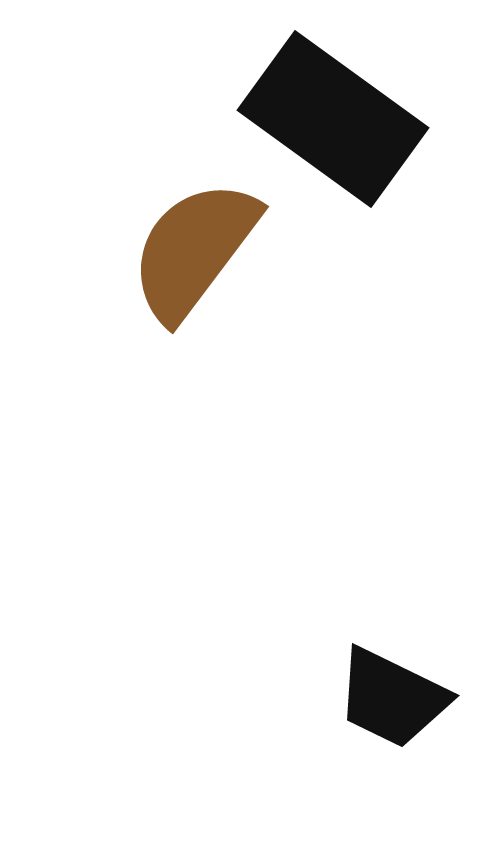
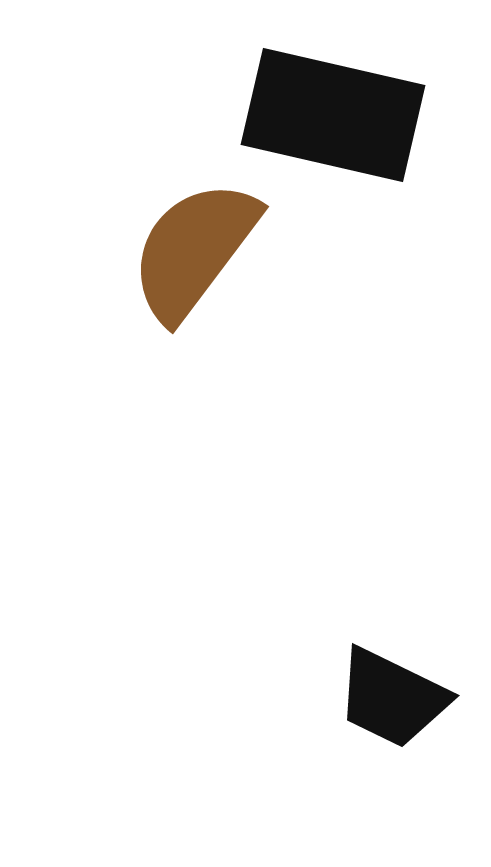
black rectangle: moved 4 px up; rotated 23 degrees counterclockwise
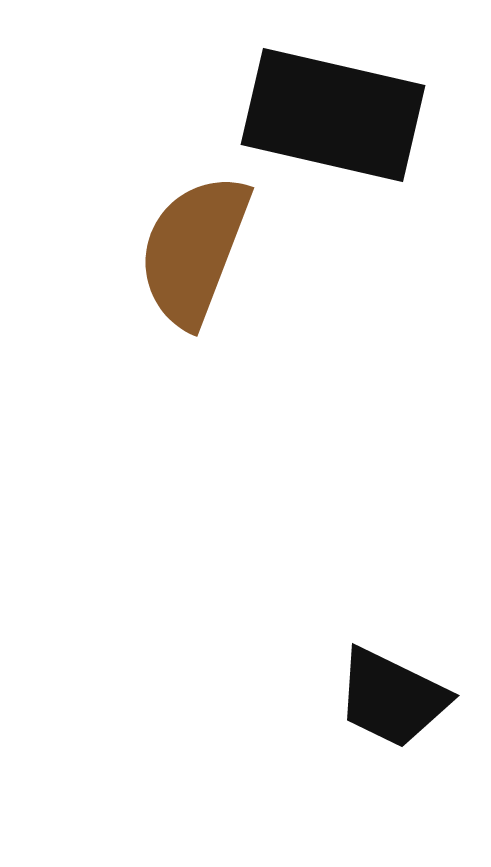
brown semicircle: rotated 16 degrees counterclockwise
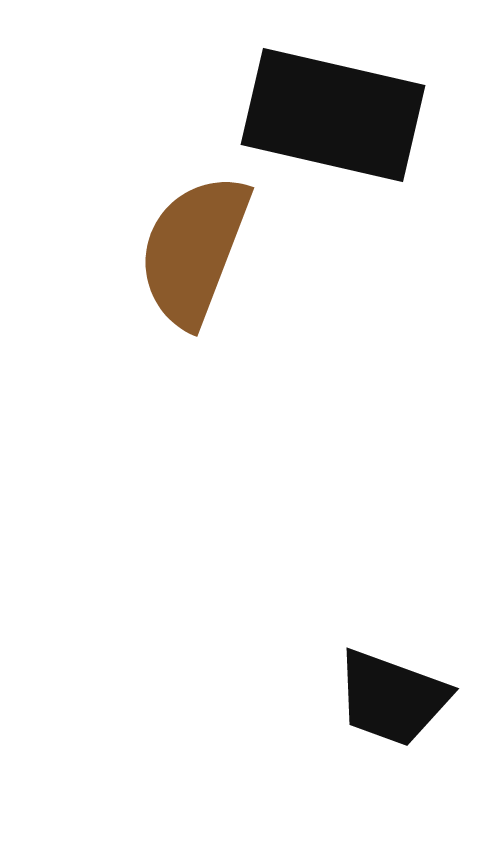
black trapezoid: rotated 6 degrees counterclockwise
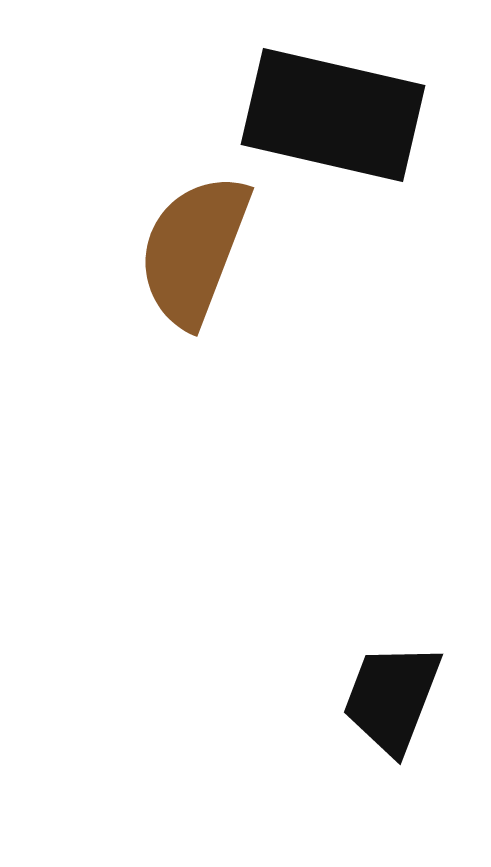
black trapezoid: rotated 91 degrees clockwise
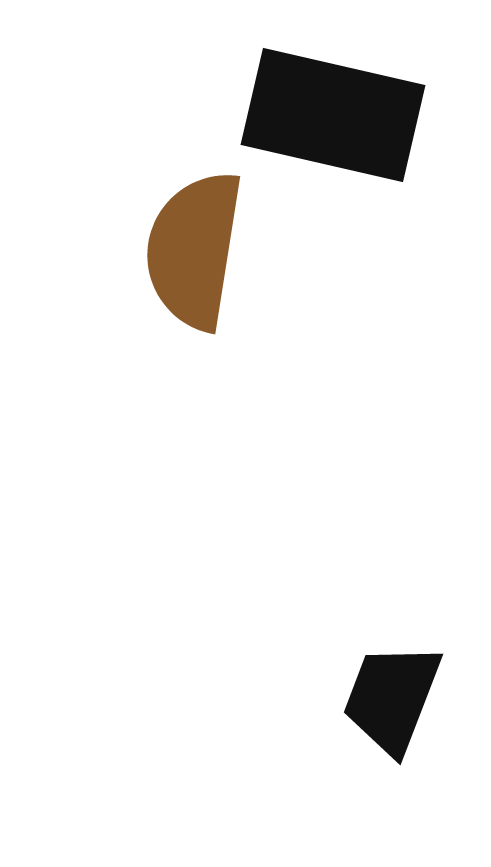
brown semicircle: rotated 12 degrees counterclockwise
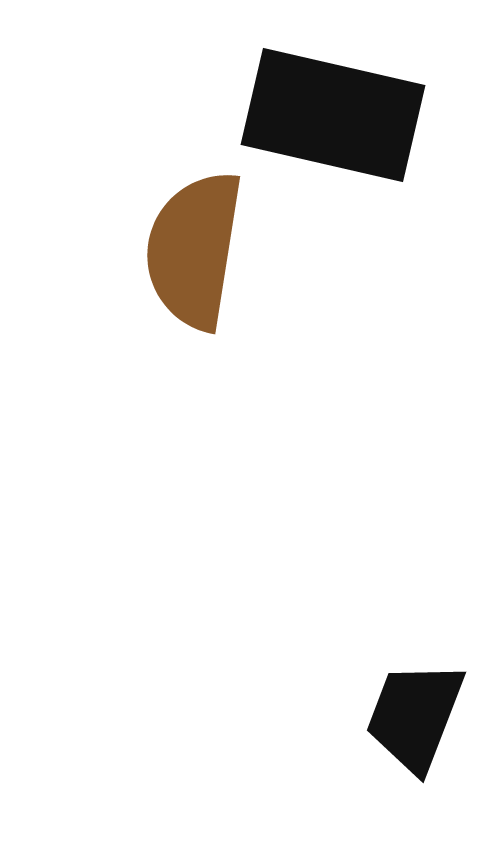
black trapezoid: moved 23 px right, 18 px down
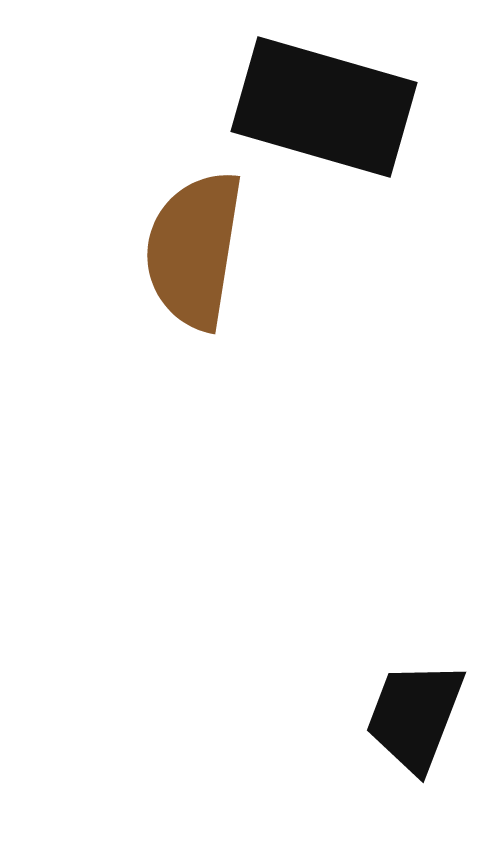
black rectangle: moved 9 px left, 8 px up; rotated 3 degrees clockwise
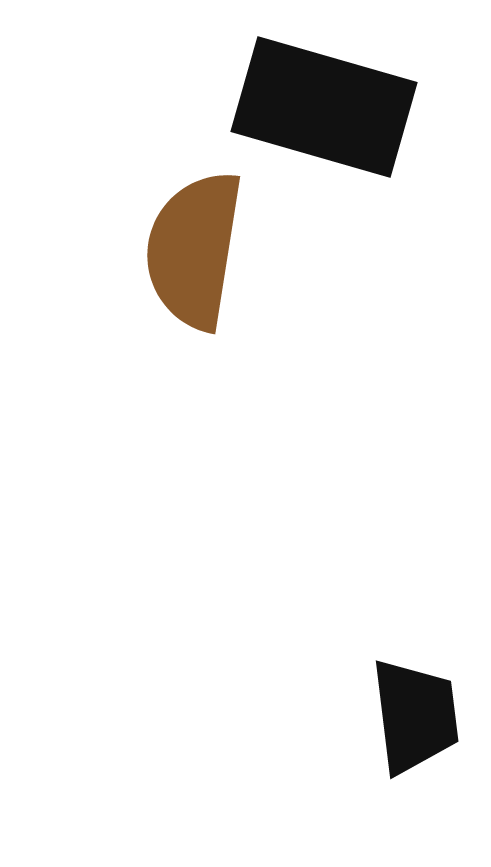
black trapezoid: rotated 152 degrees clockwise
